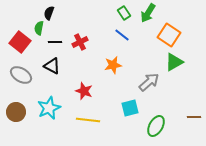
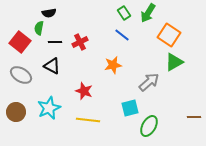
black semicircle: rotated 120 degrees counterclockwise
green ellipse: moved 7 px left
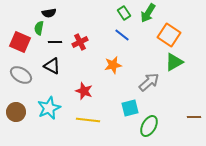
red square: rotated 15 degrees counterclockwise
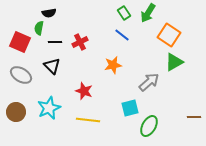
black triangle: rotated 18 degrees clockwise
